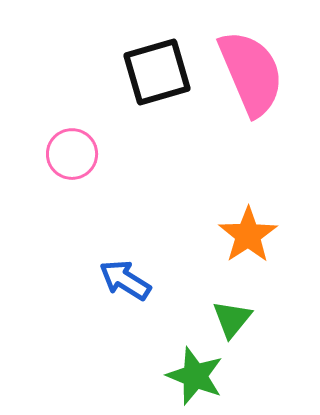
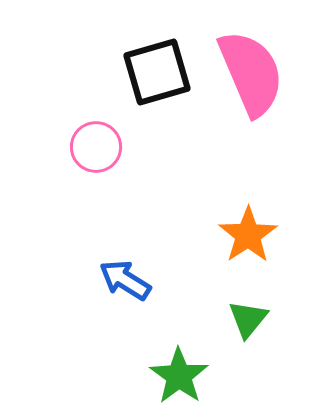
pink circle: moved 24 px right, 7 px up
green triangle: moved 16 px right
green star: moved 16 px left; rotated 14 degrees clockwise
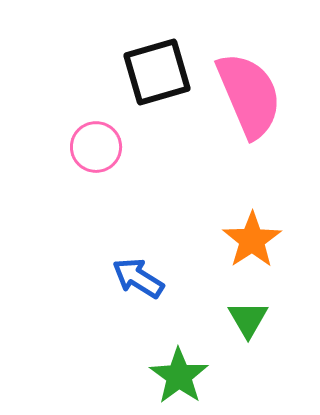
pink semicircle: moved 2 px left, 22 px down
orange star: moved 4 px right, 5 px down
blue arrow: moved 13 px right, 2 px up
green triangle: rotated 9 degrees counterclockwise
